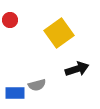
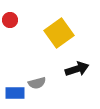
gray semicircle: moved 2 px up
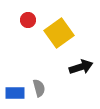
red circle: moved 18 px right
black arrow: moved 4 px right, 2 px up
gray semicircle: moved 2 px right, 5 px down; rotated 90 degrees counterclockwise
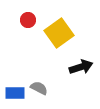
gray semicircle: rotated 48 degrees counterclockwise
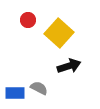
yellow square: rotated 12 degrees counterclockwise
black arrow: moved 12 px left, 1 px up
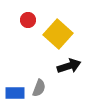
yellow square: moved 1 px left, 1 px down
gray semicircle: rotated 84 degrees clockwise
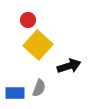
yellow square: moved 20 px left, 11 px down
